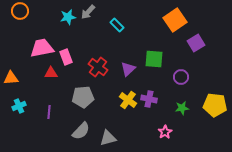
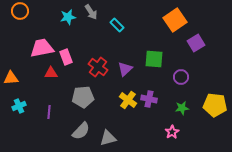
gray arrow: moved 3 px right; rotated 77 degrees counterclockwise
purple triangle: moved 3 px left
pink star: moved 7 px right
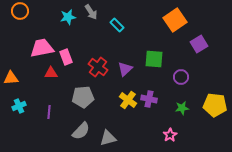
purple square: moved 3 px right, 1 px down
pink star: moved 2 px left, 3 px down
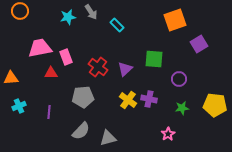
orange square: rotated 15 degrees clockwise
pink trapezoid: moved 2 px left
purple circle: moved 2 px left, 2 px down
pink star: moved 2 px left, 1 px up
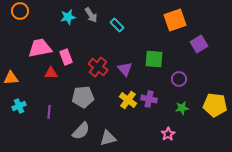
gray arrow: moved 3 px down
purple triangle: rotated 28 degrees counterclockwise
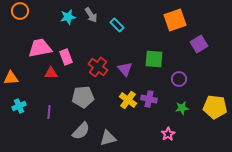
yellow pentagon: moved 2 px down
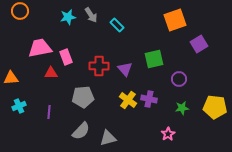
green square: rotated 18 degrees counterclockwise
red cross: moved 1 px right, 1 px up; rotated 36 degrees counterclockwise
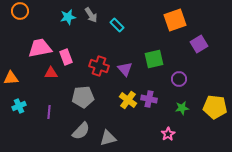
red cross: rotated 18 degrees clockwise
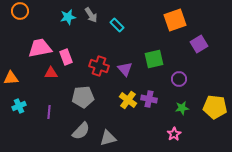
pink star: moved 6 px right
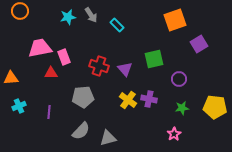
pink rectangle: moved 2 px left
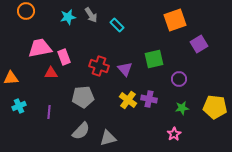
orange circle: moved 6 px right
